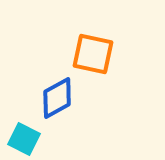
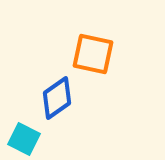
blue diamond: rotated 6 degrees counterclockwise
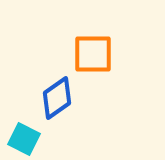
orange square: rotated 12 degrees counterclockwise
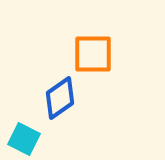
blue diamond: moved 3 px right
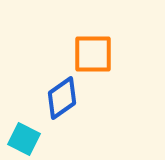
blue diamond: moved 2 px right
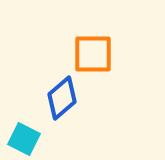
blue diamond: rotated 6 degrees counterclockwise
